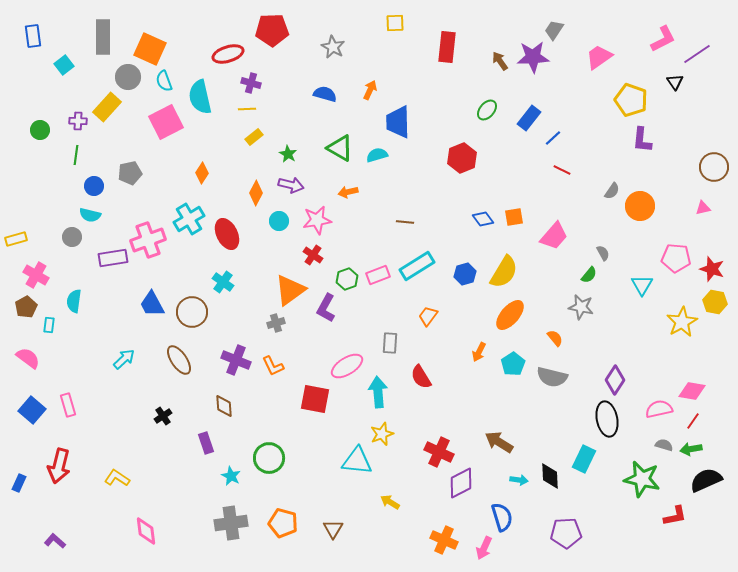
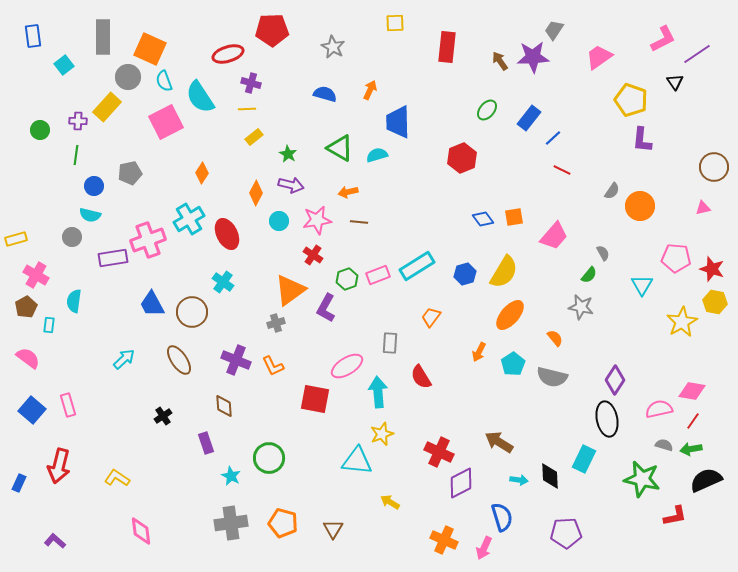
cyan semicircle at (200, 97): rotated 20 degrees counterclockwise
brown line at (405, 222): moved 46 px left
orange trapezoid at (428, 316): moved 3 px right, 1 px down
pink diamond at (146, 531): moved 5 px left
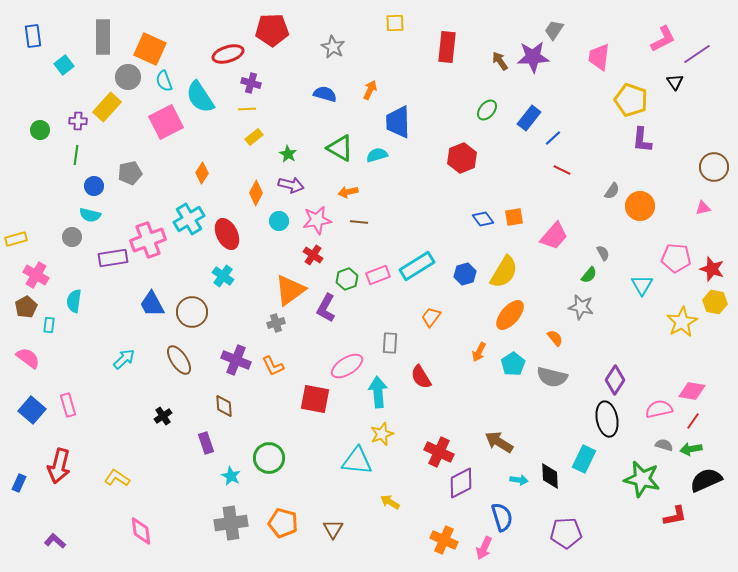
pink trapezoid at (599, 57): rotated 48 degrees counterclockwise
cyan cross at (223, 282): moved 6 px up
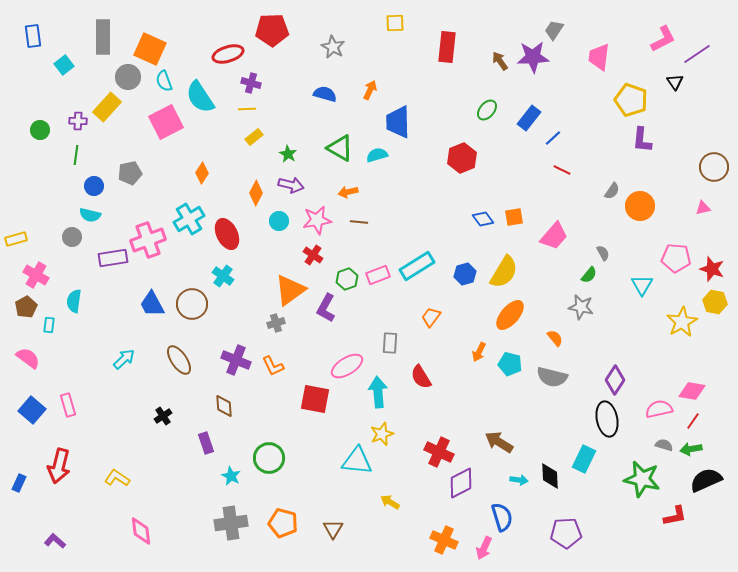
brown circle at (192, 312): moved 8 px up
cyan pentagon at (513, 364): moved 3 px left; rotated 25 degrees counterclockwise
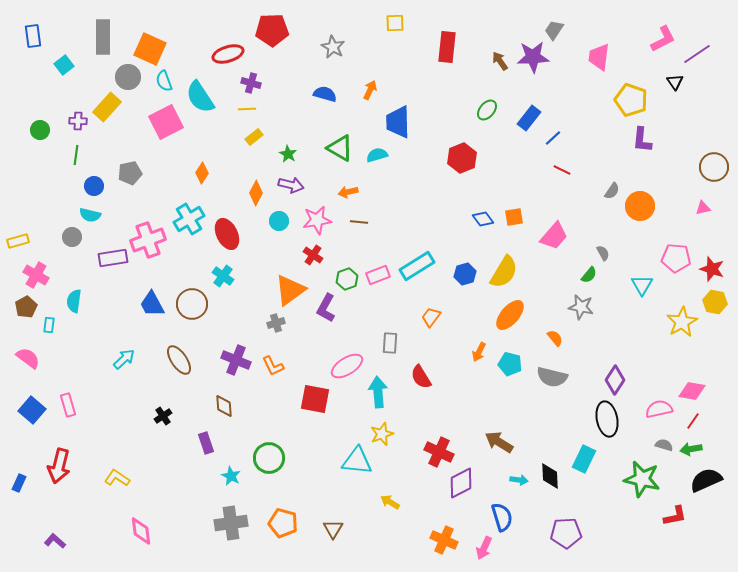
yellow rectangle at (16, 239): moved 2 px right, 2 px down
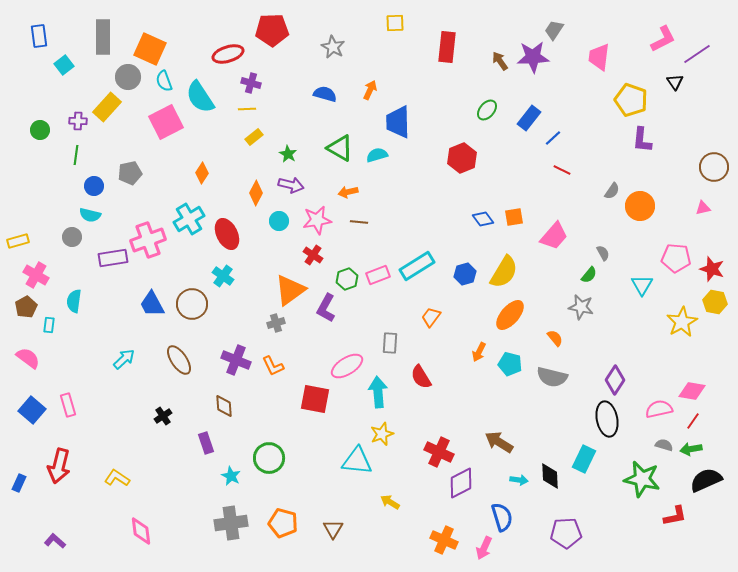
blue rectangle at (33, 36): moved 6 px right
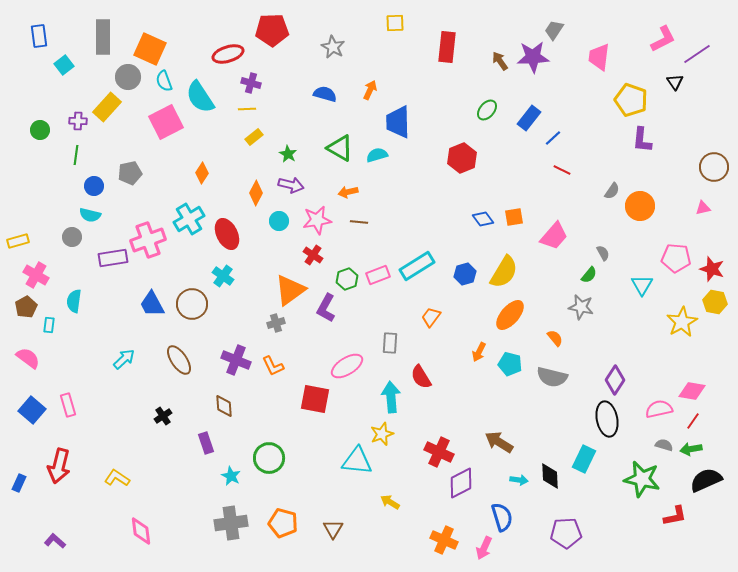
cyan arrow at (378, 392): moved 13 px right, 5 px down
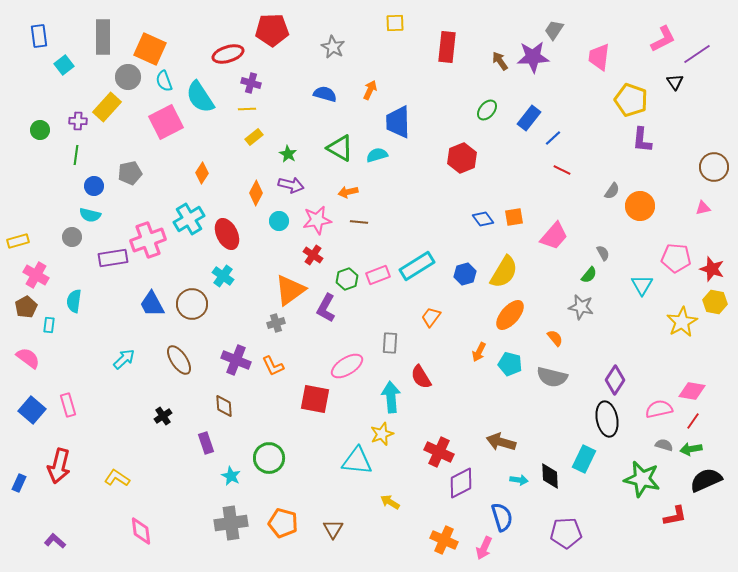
brown arrow at (499, 442): moved 2 px right; rotated 16 degrees counterclockwise
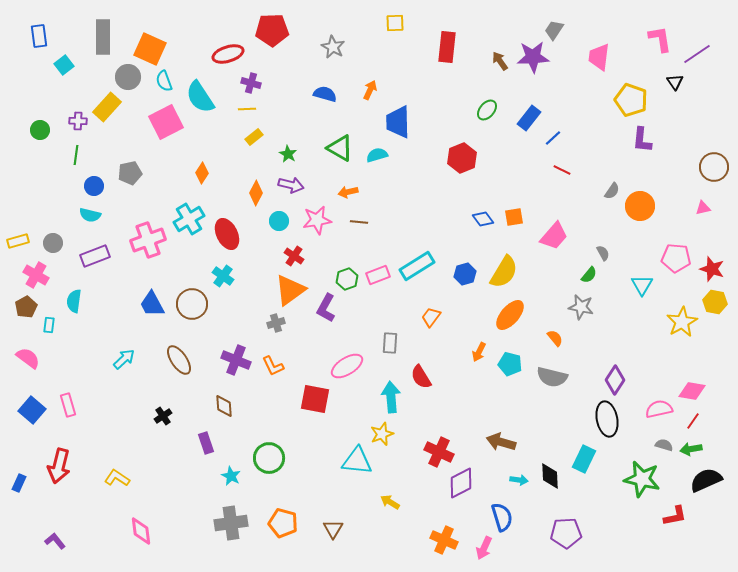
pink L-shape at (663, 39): moved 3 px left; rotated 72 degrees counterclockwise
gray circle at (72, 237): moved 19 px left, 6 px down
red cross at (313, 255): moved 19 px left, 1 px down
purple rectangle at (113, 258): moved 18 px left, 2 px up; rotated 12 degrees counterclockwise
purple L-shape at (55, 541): rotated 10 degrees clockwise
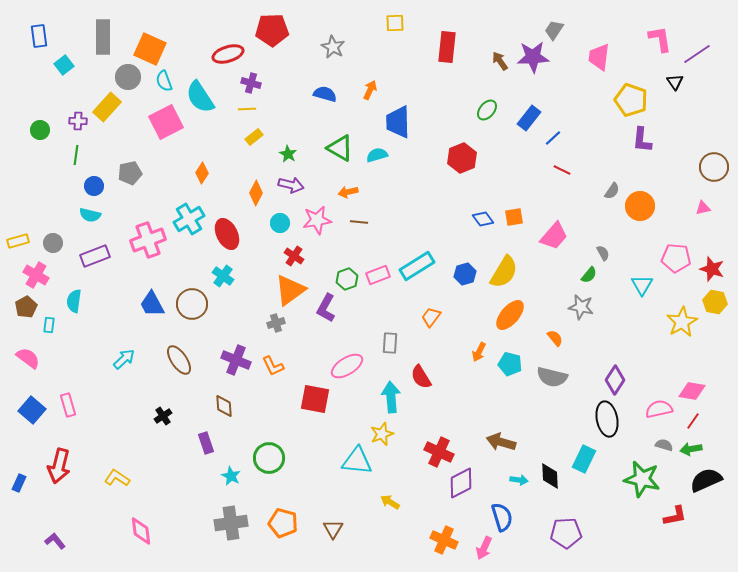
cyan circle at (279, 221): moved 1 px right, 2 px down
